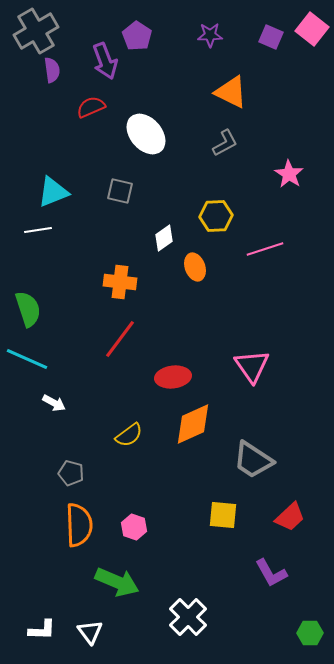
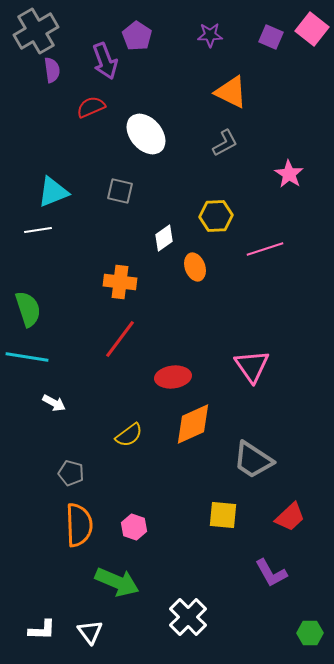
cyan line: moved 2 px up; rotated 15 degrees counterclockwise
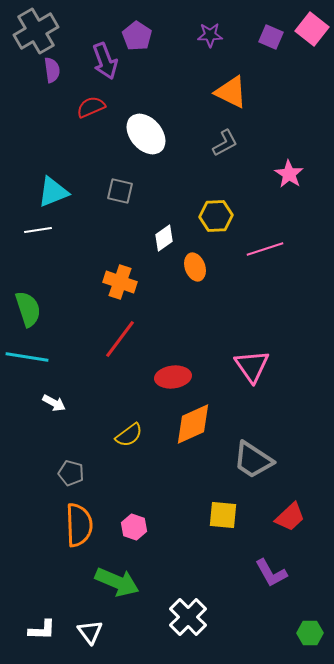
orange cross: rotated 12 degrees clockwise
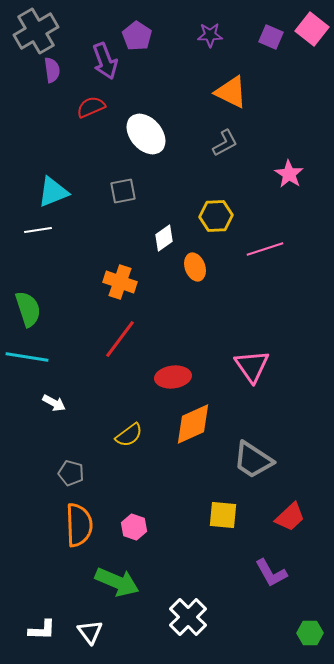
gray square: moved 3 px right; rotated 24 degrees counterclockwise
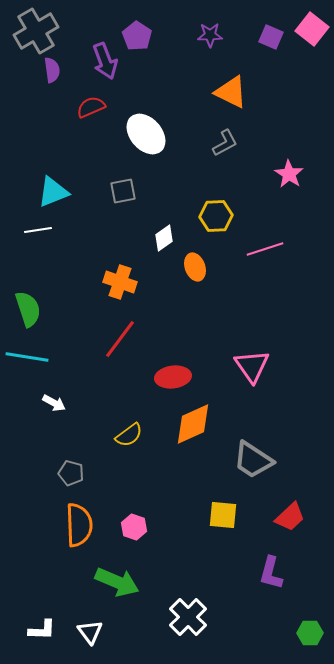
purple L-shape: rotated 44 degrees clockwise
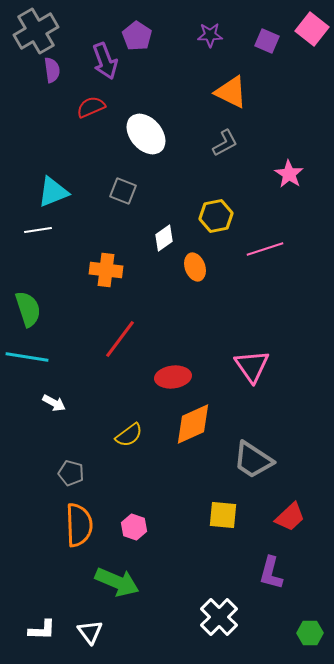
purple square: moved 4 px left, 4 px down
gray square: rotated 32 degrees clockwise
yellow hexagon: rotated 8 degrees counterclockwise
orange cross: moved 14 px left, 12 px up; rotated 12 degrees counterclockwise
white cross: moved 31 px right
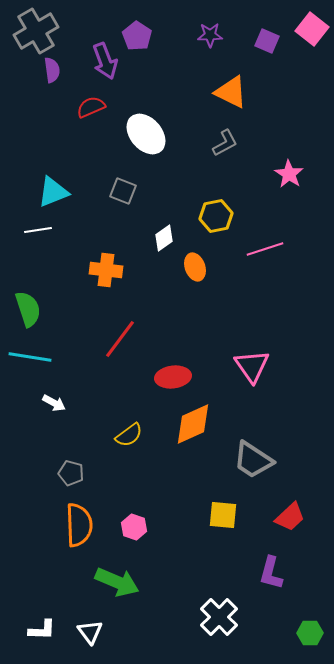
cyan line: moved 3 px right
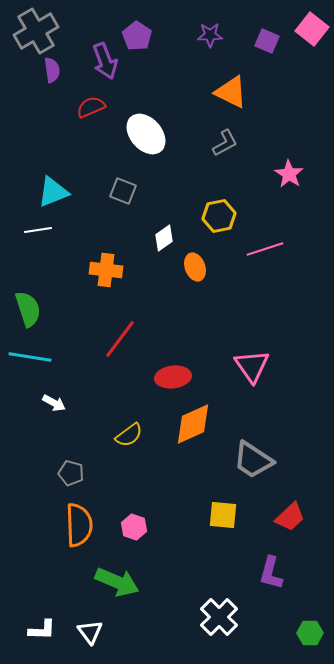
yellow hexagon: moved 3 px right
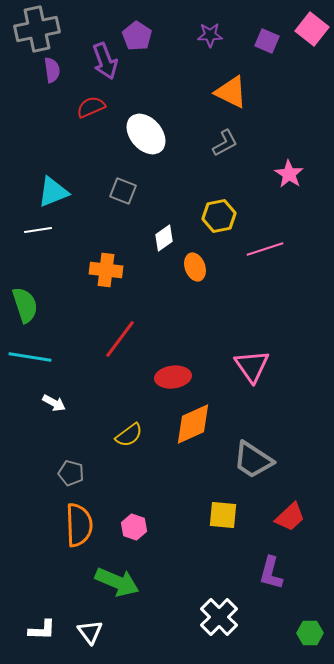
gray cross: moved 1 px right, 2 px up; rotated 18 degrees clockwise
green semicircle: moved 3 px left, 4 px up
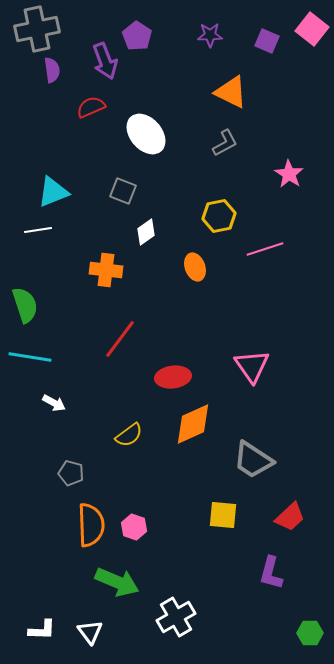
white diamond: moved 18 px left, 6 px up
orange semicircle: moved 12 px right
white cross: moved 43 px left; rotated 15 degrees clockwise
